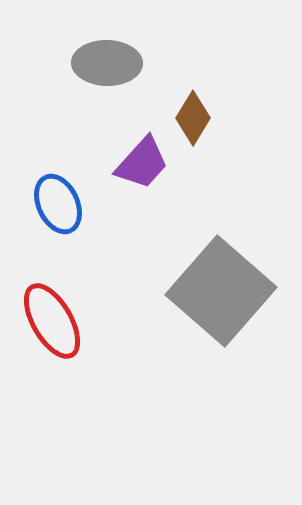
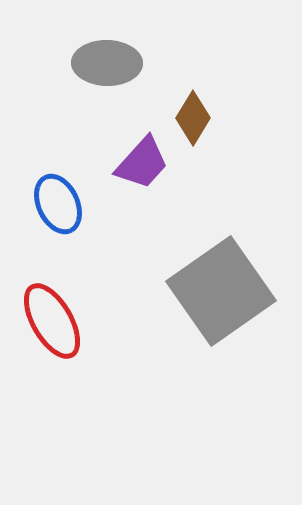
gray square: rotated 14 degrees clockwise
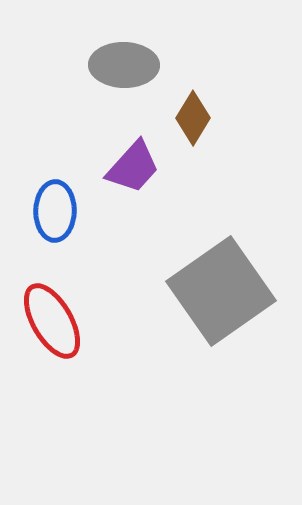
gray ellipse: moved 17 px right, 2 px down
purple trapezoid: moved 9 px left, 4 px down
blue ellipse: moved 3 px left, 7 px down; rotated 26 degrees clockwise
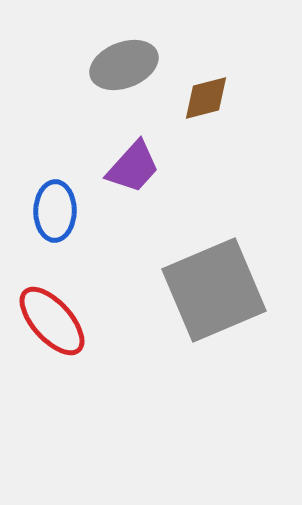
gray ellipse: rotated 22 degrees counterclockwise
brown diamond: moved 13 px right, 20 px up; rotated 44 degrees clockwise
gray square: moved 7 px left, 1 px up; rotated 12 degrees clockwise
red ellipse: rotated 12 degrees counterclockwise
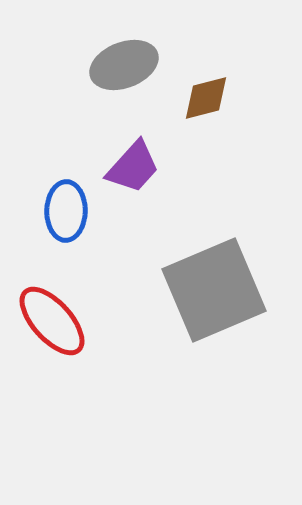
blue ellipse: moved 11 px right
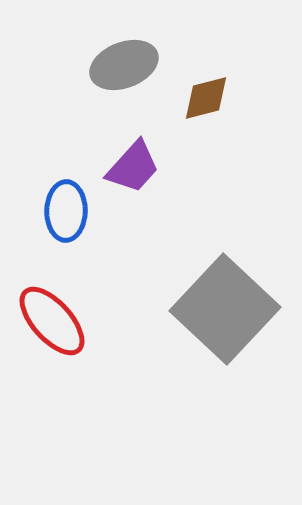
gray square: moved 11 px right, 19 px down; rotated 24 degrees counterclockwise
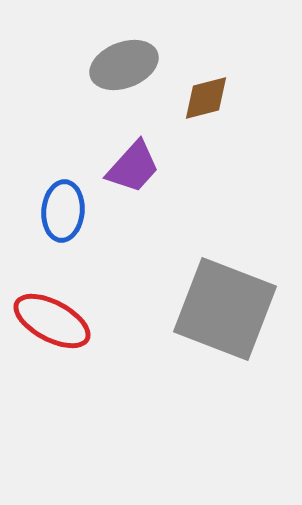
blue ellipse: moved 3 px left; rotated 4 degrees clockwise
gray square: rotated 22 degrees counterclockwise
red ellipse: rotated 20 degrees counterclockwise
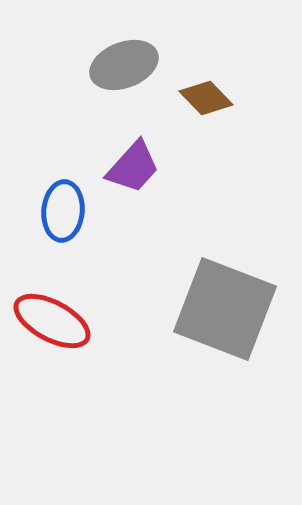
brown diamond: rotated 60 degrees clockwise
